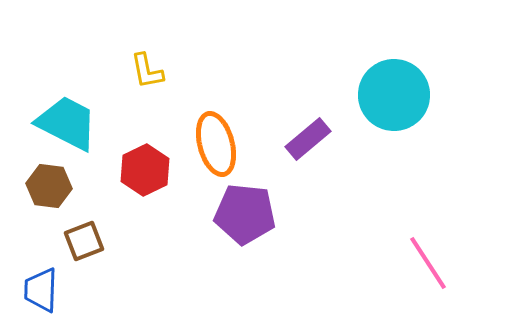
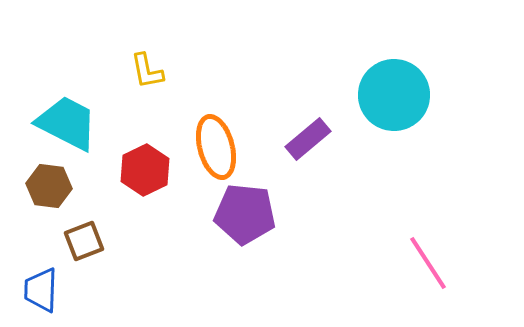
orange ellipse: moved 3 px down
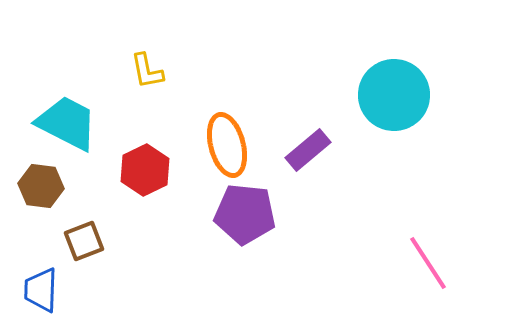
purple rectangle: moved 11 px down
orange ellipse: moved 11 px right, 2 px up
brown hexagon: moved 8 px left
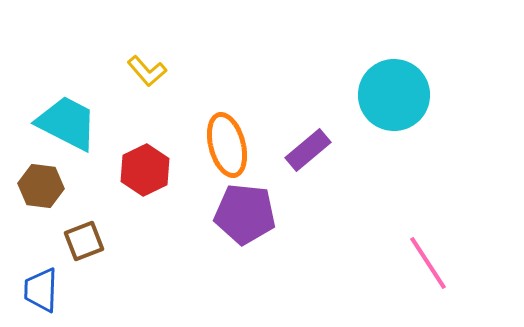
yellow L-shape: rotated 30 degrees counterclockwise
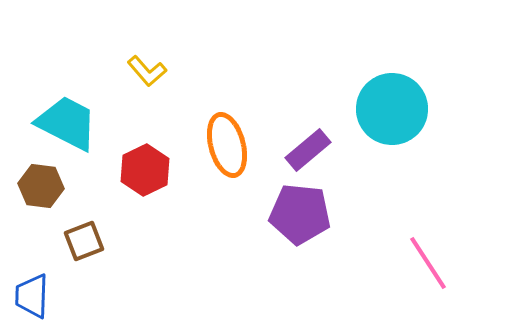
cyan circle: moved 2 px left, 14 px down
purple pentagon: moved 55 px right
blue trapezoid: moved 9 px left, 6 px down
